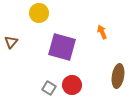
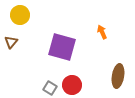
yellow circle: moved 19 px left, 2 px down
gray square: moved 1 px right
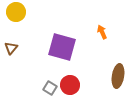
yellow circle: moved 4 px left, 3 px up
brown triangle: moved 6 px down
red circle: moved 2 px left
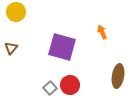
gray square: rotated 16 degrees clockwise
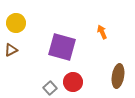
yellow circle: moved 11 px down
brown triangle: moved 2 px down; rotated 24 degrees clockwise
red circle: moved 3 px right, 3 px up
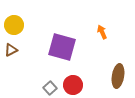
yellow circle: moved 2 px left, 2 px down
red circle: moved 3 px down
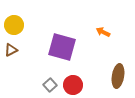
orange arrow: moved 1 px right; rotated 40 degrees counterclockwise
gray square: moved 3 px up
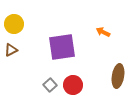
yellow circle: moved 1 px up
purple square: rotated 24 degrees counterclockwise
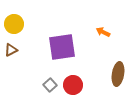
brown ellipse: moved 2 px up
